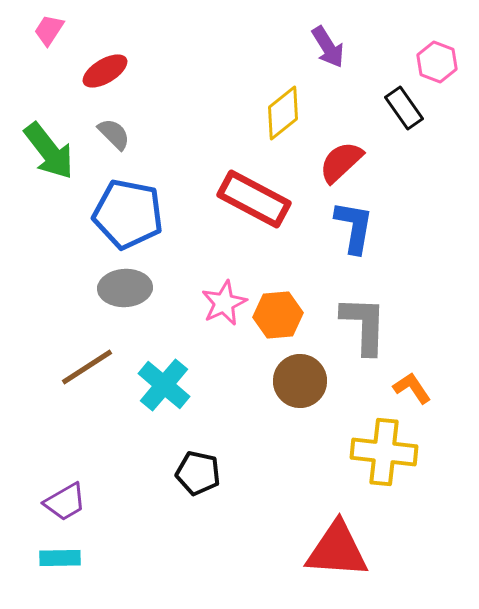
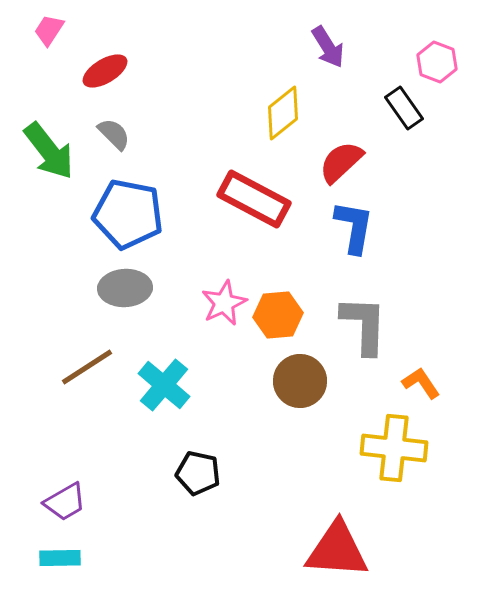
orange L-shape: moved 9 px right, 5 px up
yellow cross: moved 10 px right, 4 px up
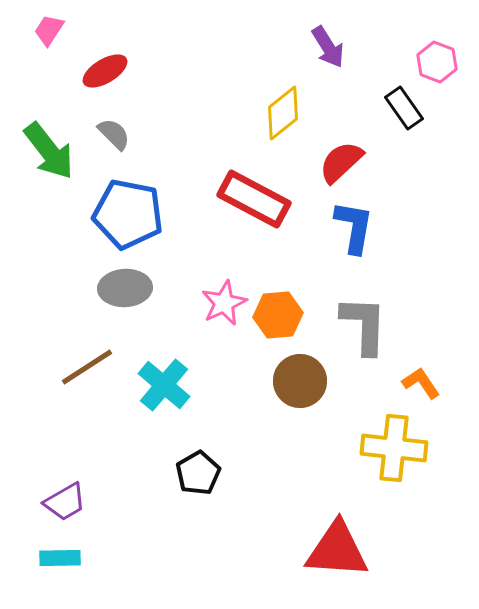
black pentagon: rotated 30 degrees clockwise
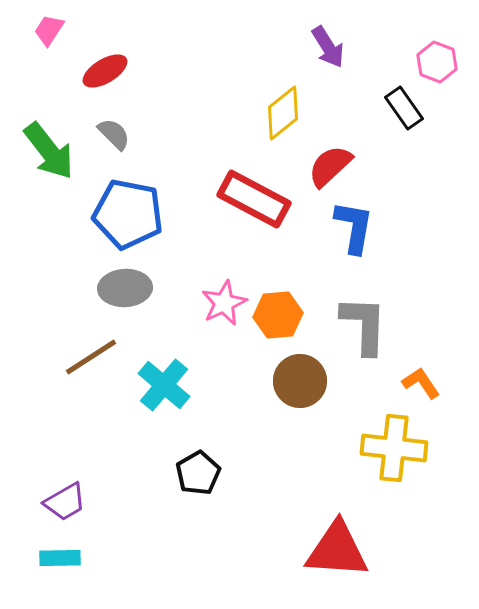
red semicircle: moved 11 px left, 4 px down
brown line: moved 4 px right, 10 px up
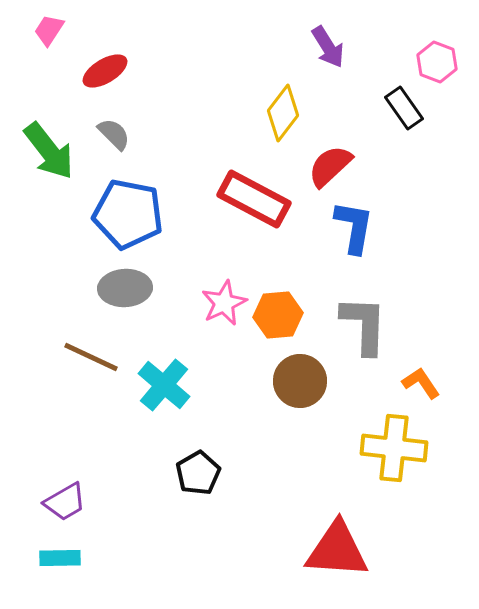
yellow diamond: rotated 14 degrees counterclockwise
brown line: rotated 58 degrees clockwise
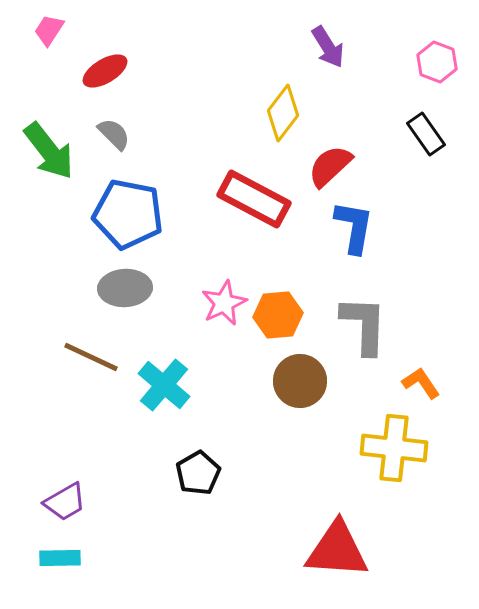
black rectangle: moved 22 px right, 26 px down
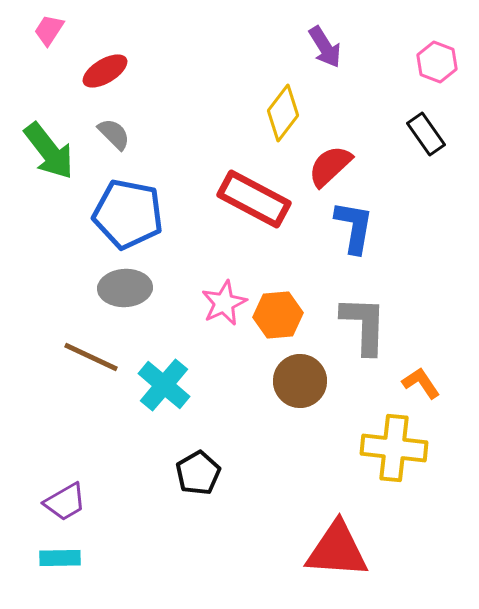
purple arrow: moved 3 px left
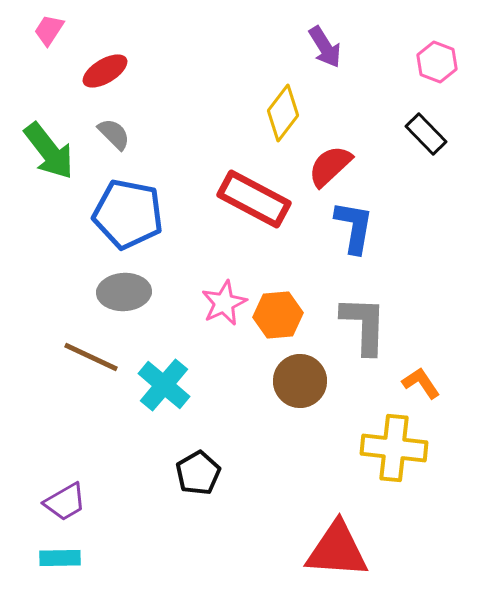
black rectangle: rotated 9 degrees counterclockwise
gray ellipse: moved 1 px left, 4 px down
